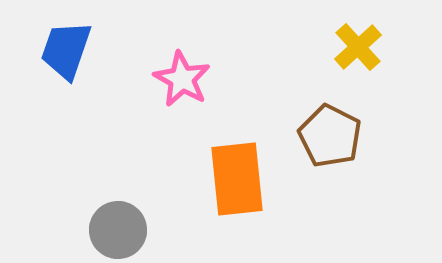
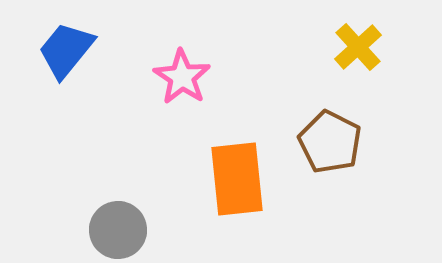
blue trapezoid: rotated 20 degrees clockwise
pink star: moved 2 px up; rotated 4 degrees clockwise
brown pentagon: moved 6 px down
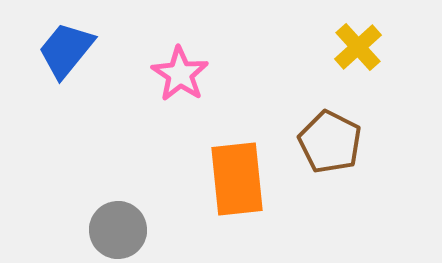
pink star: moved 2 px left, 3 px up
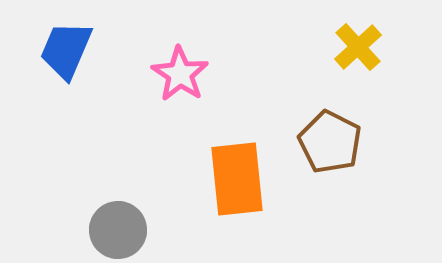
blue trapezoid: rotated 16 degrees counterclockwise
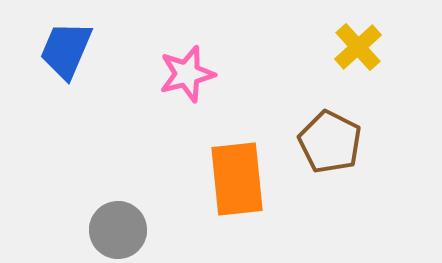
pink star: moved 7 px right; rotated 24 degrees clockwise
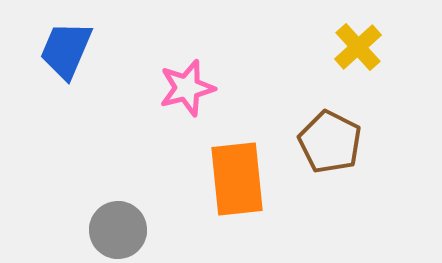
pink star: moved 14 px down
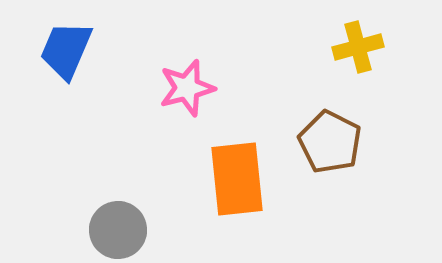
yellow cross: rotated 27 degrees clockwise
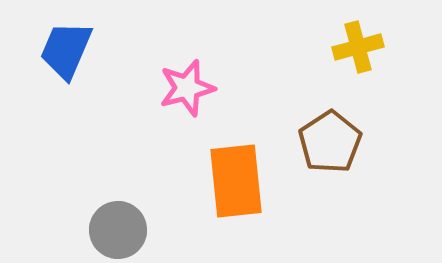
brown pentagon: rotated 12 degrees clockwise
orange rectangle: moved 1 px left, 2 px down
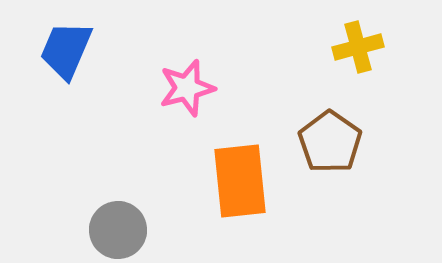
brown pentagon: rotated 4 degrees counterclockwise
orange rectangle: moved 4 px right
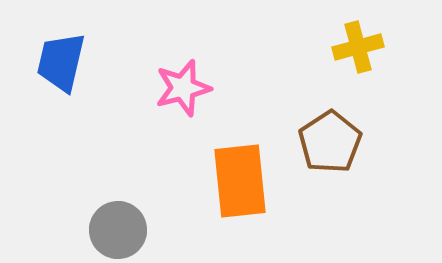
blue trapezoid: moved 5 px left, 12 px down; rotated 10 degrees counterclockwise
pink star: moved 4 px left
brown pentagon: rotated 4 degrees clockwise
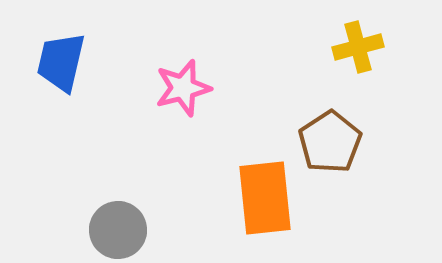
orange rectangle: moved 25 px right, 17 px down
